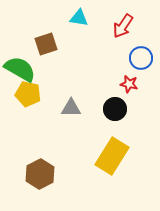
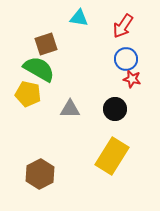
blue circle: moved 15 px left, 1 px down
green semicircle: moved 19 px right
red star: moved 3 px right, 5 px up
gray triangle: moved 1 px left, 1 px down
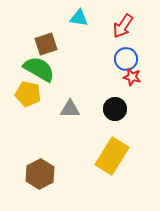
red star: moved 2 px up
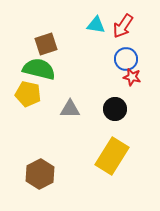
cyan triangle: moved 17 px right, 7 px down
green semicircle: rotated 16 degrees counterclockwise
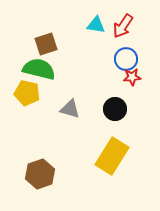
red star: rotated 18 degrees counterclockwise
yellow pentagon: moved 1 px left, 1 px up
gray triangle: rotated 15 degrees clockwise
brown hexagon: rotated 8 degrees clockwise
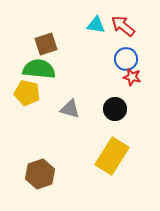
red arrow: rotated 95 degrees clockwise
green semicircle: rotated 8 degrees counterclockwise
red star: rotated 18 degrees clockwise
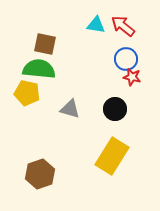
brown square: moved 1 px left; rotated 30 degrees clockwise
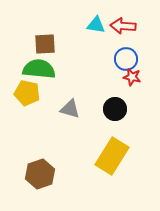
red arrow: rotated 35 degrees counterclockwise
brown square: rotated 15 degrees counterclockwise
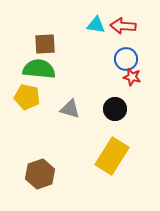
yellow pentagon: moved 4 px down
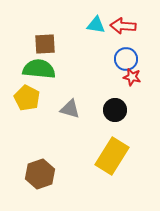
yellow pentagon: moved 1 px down; rotated 15 degrees clockwise
black circle: moved 1 px down
